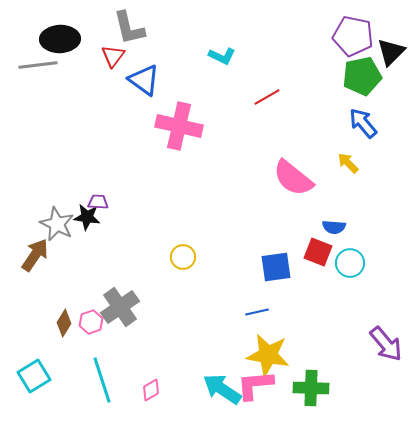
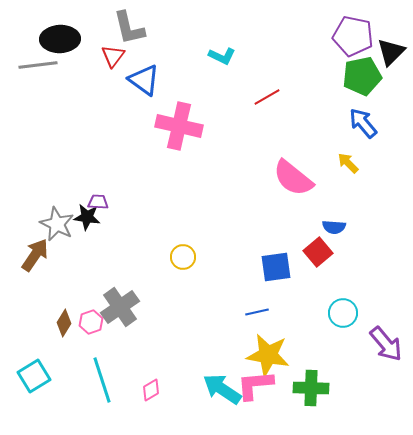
red square: rotated 28 degrees clockwise
cyan circle: moved 7 px left, 50 px down
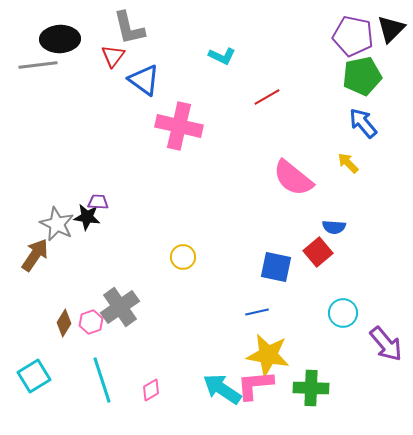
black triangle: moved 23 px up
blue square: rotated 20 degrees clockwise
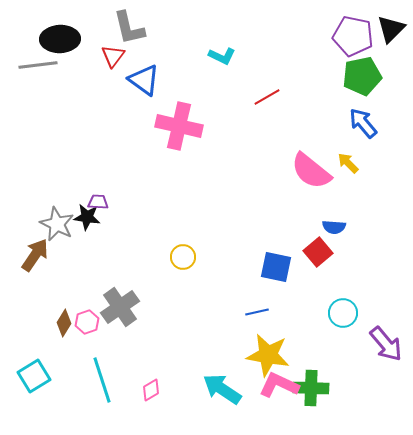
pink semicircle: moved 18 px right, 7 px up
pink hexagon: moved 4 px left
pink L-shape: moved 24 px right; rotated 30 degrees clockwise
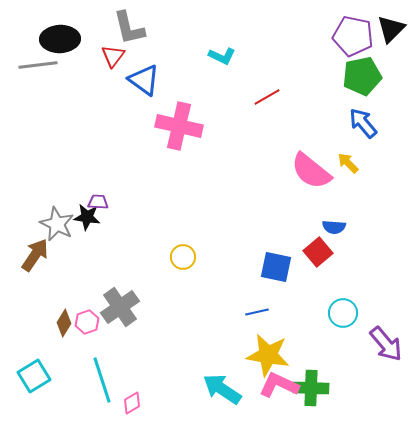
pink diamond: moved 19 px left, 13 px down
